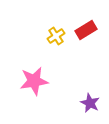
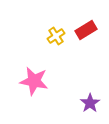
pink star: rotated 20 degrees clockwise
purple star: rotated 12 degrees clockwise
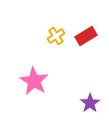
red rectangle: moved 6 px down
pink star: rotated 20 degrees clockwise
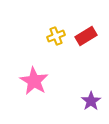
yellow cross: rotated 12 degrees clockwise
purple star: moved 1 px right, 2 px up
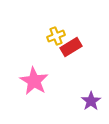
red rectangle: moved 15 px left, 11 px down
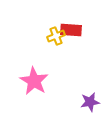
red rectangle: moved 17 px up; rotated 35 degrees clockwise
purple star: moved 1 px left, 1 px down; rotated 24 degrees clockwise
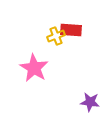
pink star: moved 13 px up
purple star: rotated 18 degrees clockwise
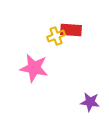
pink star: rotated 20 degrees counterclockwise
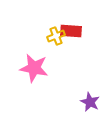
red rectangle: moved 1 px down
purple star: rotated 18 degrees clockwise
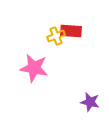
purple star: rotated 12 degrees counterclockwise
